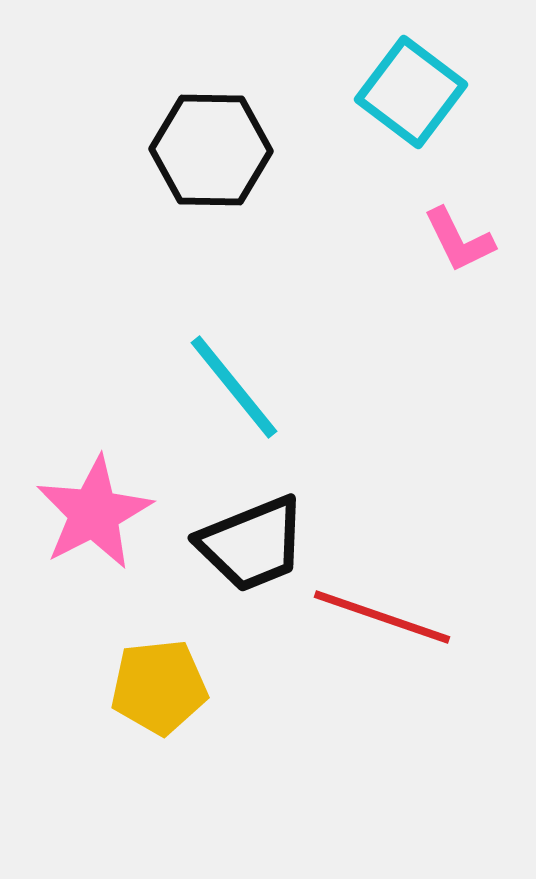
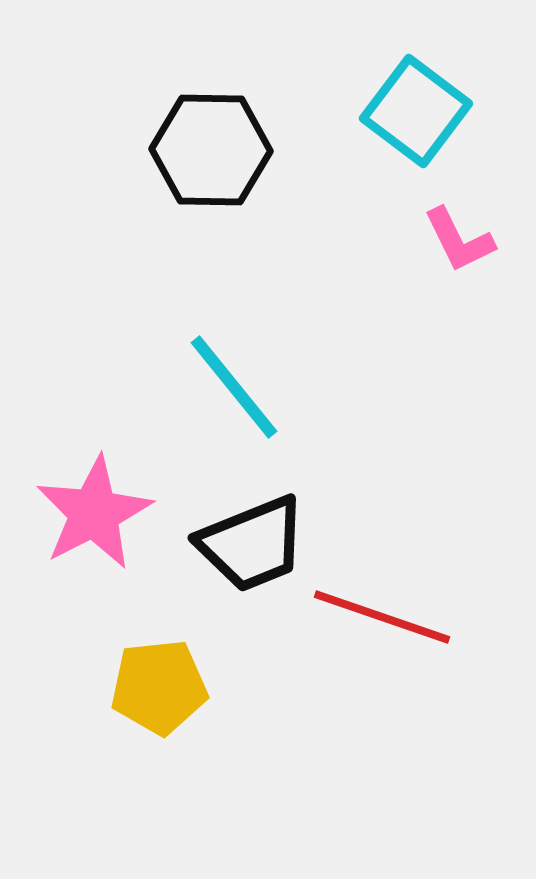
cyan square: moved 5 px right, 19 px down
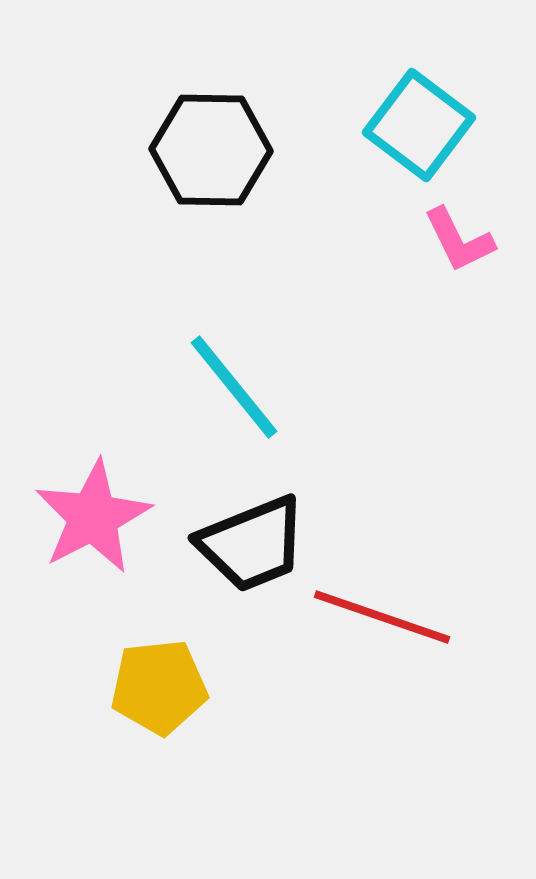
cyan square: moved 3 px right, 14 px down
pink star: moved 1 px left, 4 px down
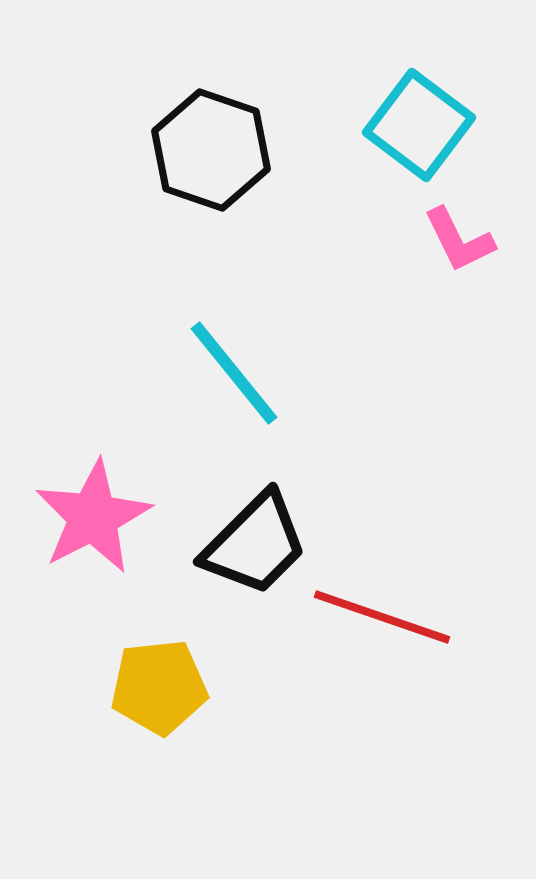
black hexagon: rotated 18 degrees clockwise
cyan line: moved 14 px up
black trapezoid: moved 3 px right; rotated 23 degrees counterclockwise
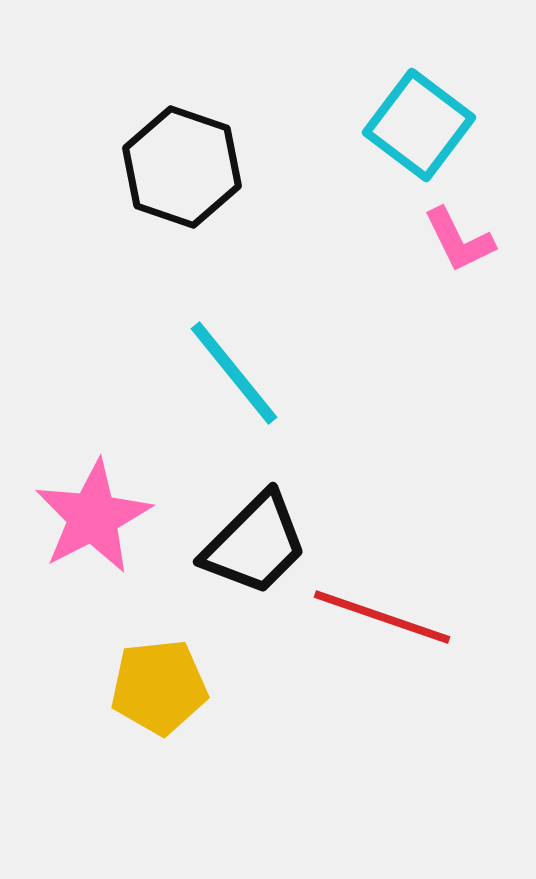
black hexagon: moved 29 px left, 17 px down
